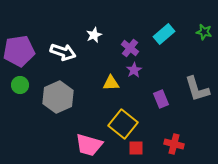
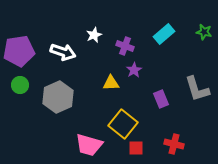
purple cross: moved 5 px left, 2 px up; rotated 18 degrees counterclockwise
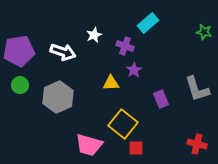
cyan rectangle: moved 16 px left, 11 px up
red cross: moved 23 px right
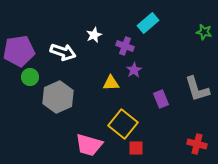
green circle: moved 10 px right, 8 px up
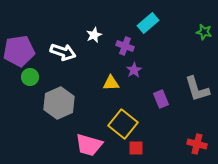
gray hexagon: moved 1 px right, 6 px down
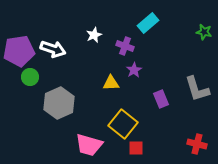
white arrow: moved 10 px left, 3 px up
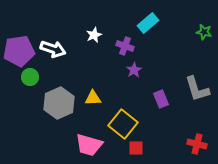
yellow triangle: moved 18 px left, 15 px down
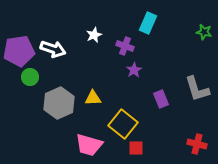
cyan rectangle: rotated 25 degrees counterclockwise
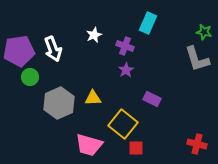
white arrow: rotated 50 degrees clockwise
purple star: moved 8 px left
gray L-shape: moved 30 px up
purple rectangle: moved 9 px left; rotated 42 degrees counterclockwise
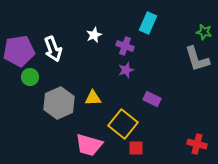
purple star: rotated 14 degrees clockwise
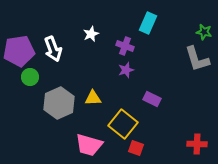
white star: moved 3 px left, 1 px up
red cross: rotated 12 degrees counterclockwise
red square: rotated 21 degrees clockwise
